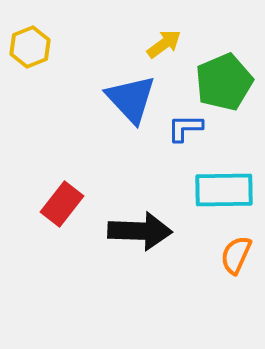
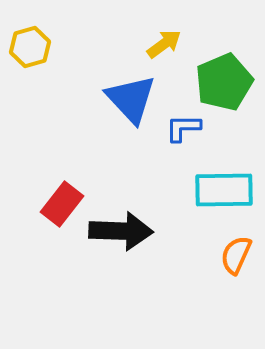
yellow hexagon: rotated 6 degrees clockwise
blue L-shape: moved 2 px left
black arrow: moved 19 px left
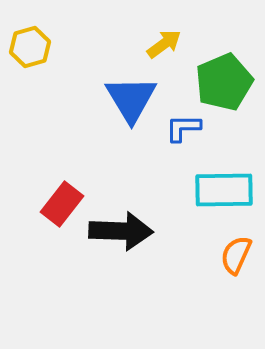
blue triangle: rotated 12 degrees clockwise
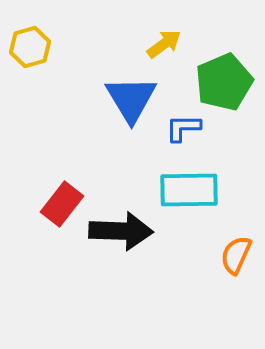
cyan rectangle: moved 35 px left
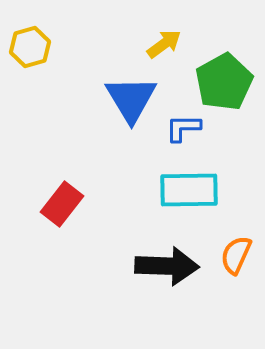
green pentagon: rotated 6 degrees counterclockwise
black arrow: moved 46 px right, 35 px down
